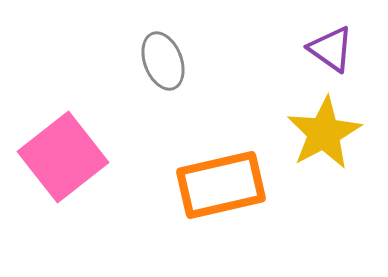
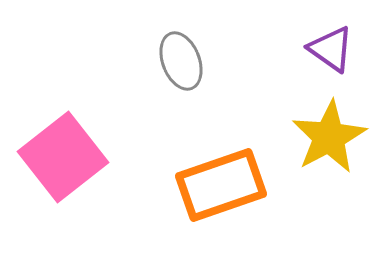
gray ellipse: moved 18 px right
yellow star: moved 5 px right, 4 px down
orange rectangle: rotated 6 degrees counterclockwise
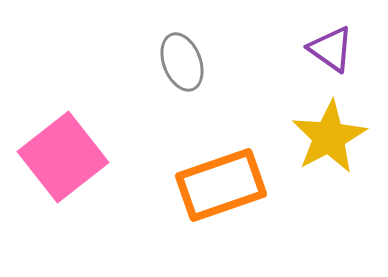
gray ellipse: moved 1 px right, 1 px down
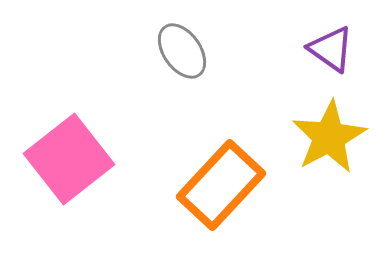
gray ellipse: moved 11 px up; rotated 14 degrees counterclockwise
pink square: moved 6 px right, 2 px down
orange rectangle: rotated 28 degrees counterclockwise
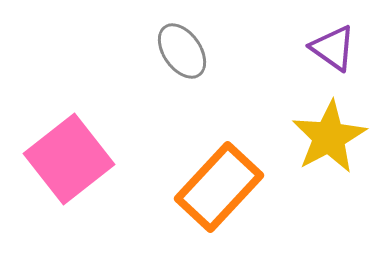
purple triangle: moved 2 px right, 1 px up
orange rectangle: moved 2 px left, 2 px down
